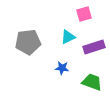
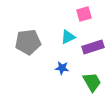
purple rectangle: moved 1 px left
green trapezoid: rotated 40 degrees clockwise
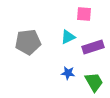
pink square: rotated 21 degrees clockwise
blue star: moved 6 px right, 5 px down
green trapezoid: moved 2 px right
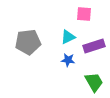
purple rectangle: moved 1 px right, 1 px up
blue star: moved 13 px up
